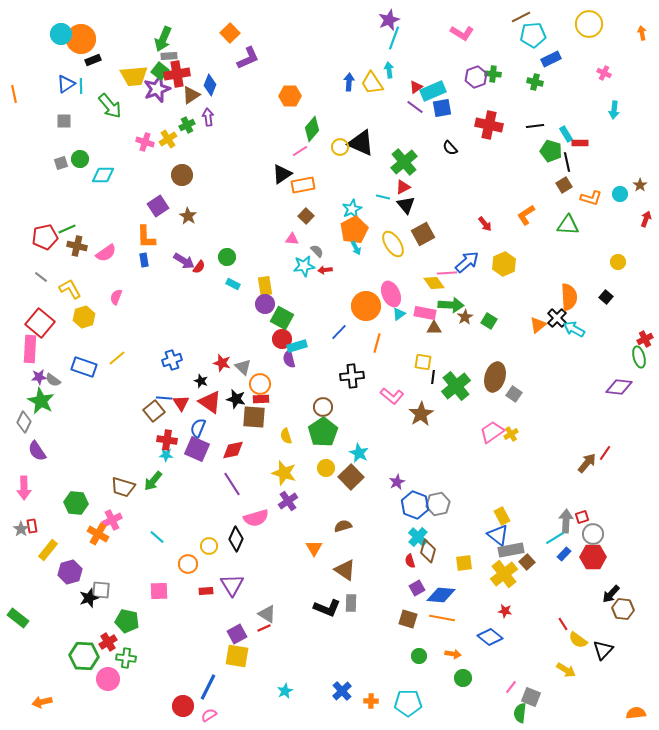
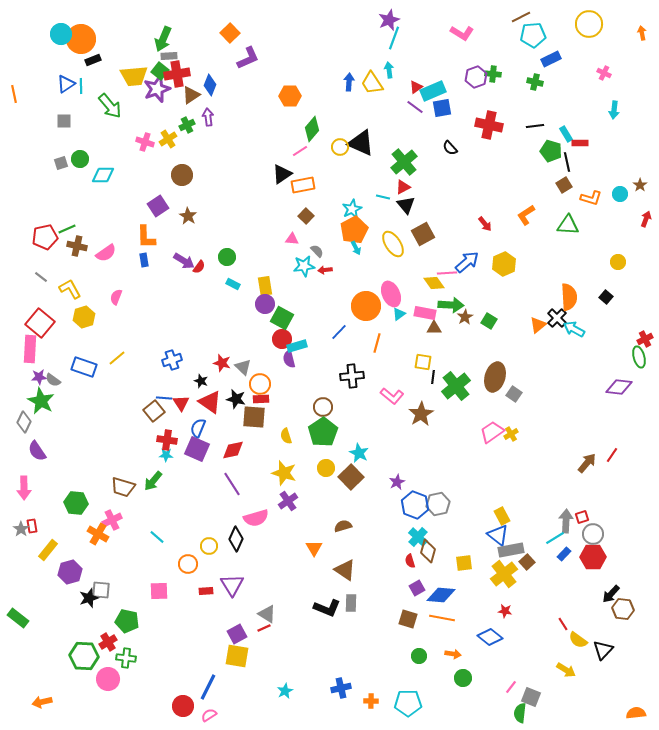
red line at (605, 453): moved 7 px right, 2 px down
blue cross at (342, 691): moved 1 px left, 3 px up; rotated 30 degrees clockwise
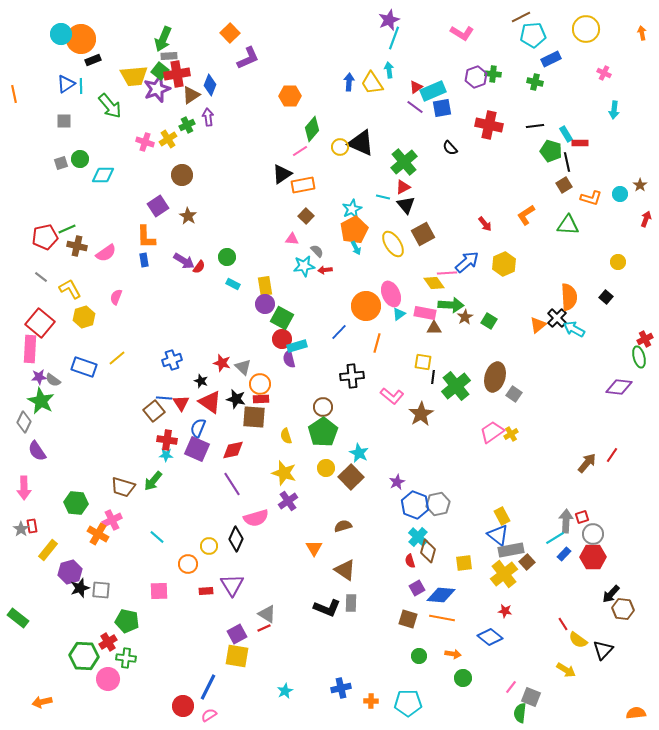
yellow circle at (589, 24): moved 3 px left, 5 px down
black star at (89, 598): moved 9 px left, 10 px up
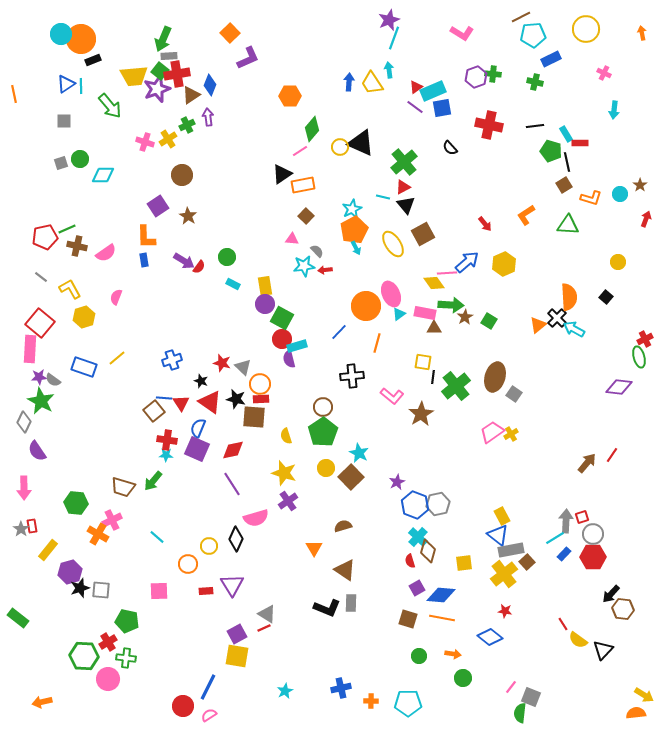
yellow arrow at (566, 670): moved 78 px right, 25 px down
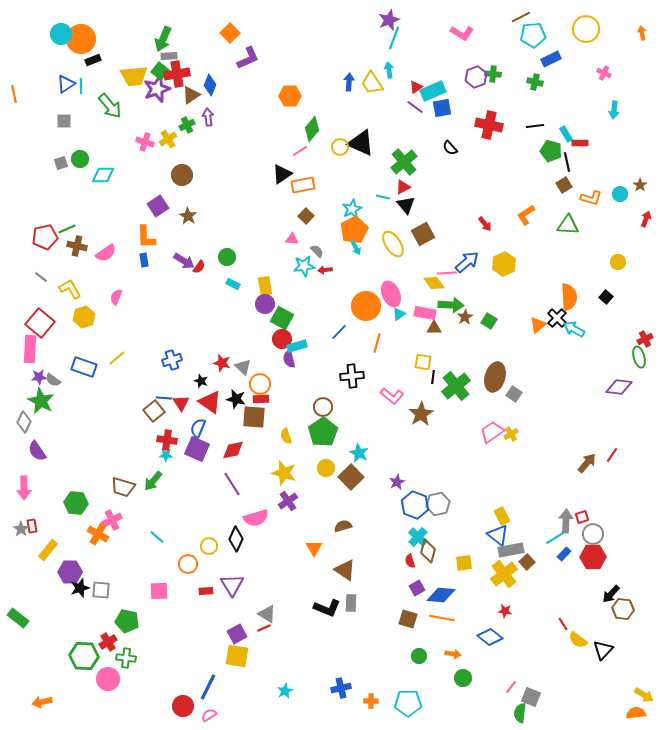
purple hexagon at (70, 572): rotated 15 degrees clockwise
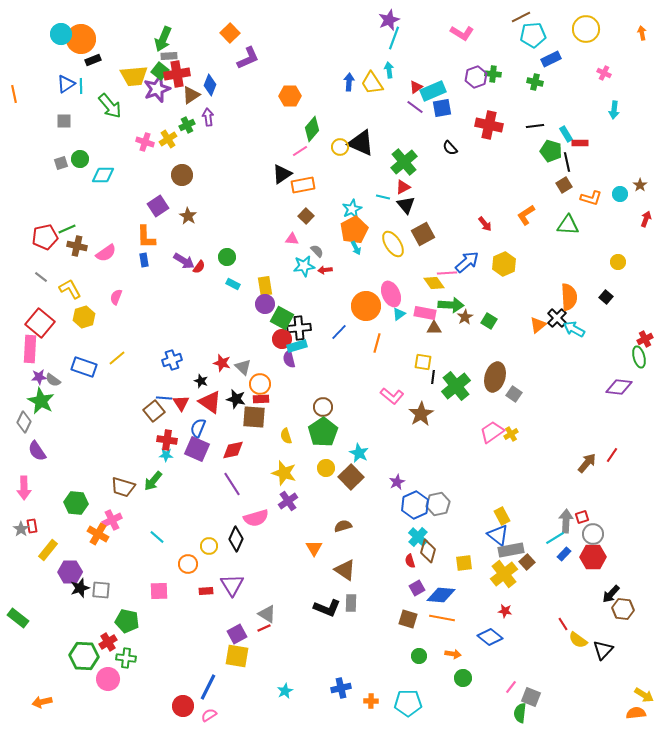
black cross at (352, 376): moved 53 px left, 48 px up
blue hexagon at (415, 505): rotated 16 degrees clockwise
